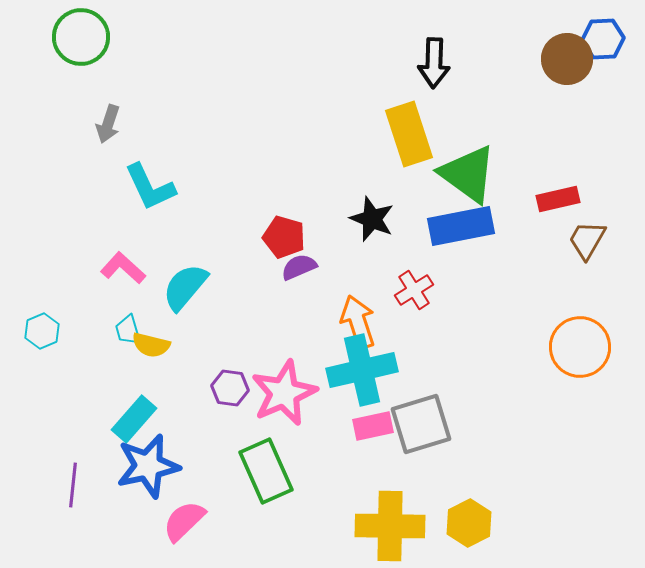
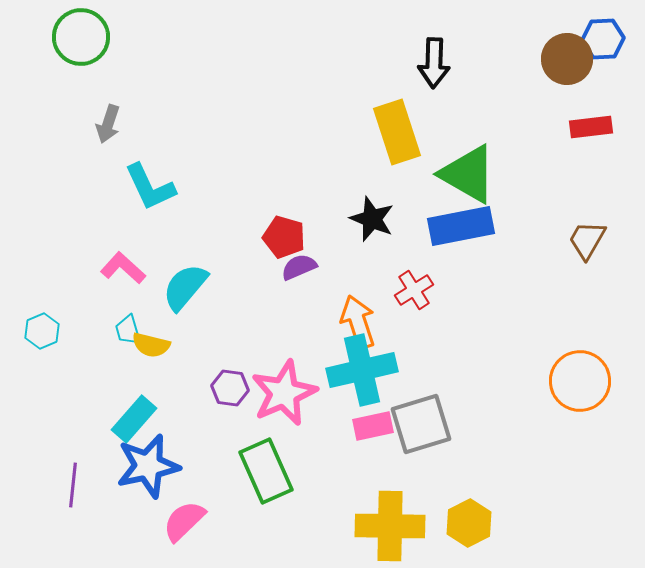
yellow rectangle: moved 12 px left, 2 px up
green triangle: rotated 6 degrees counterclockwise
red rectangle: moved 33 px right, 72 px up; rotated 6 degrees clockwise
orange circle: moved 34 px down
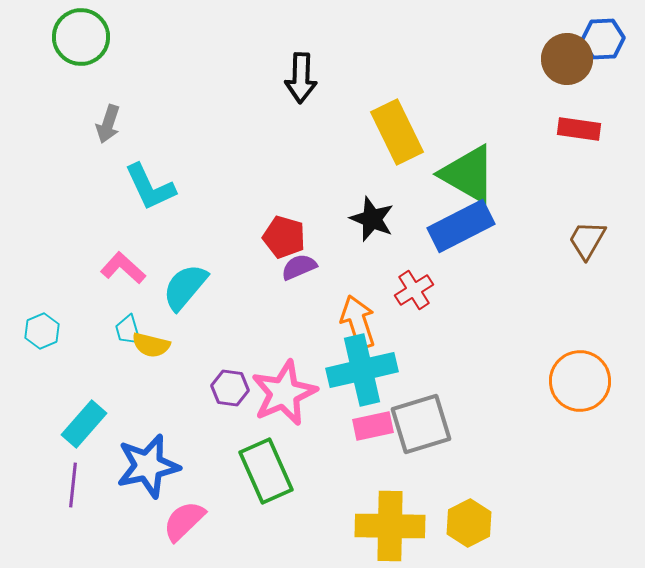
black arrow: moved 133 px left, 15 px down
red rectangle: moved 12 px left, 2 px down; rotated 15 degrees clockwise
yellow rectangle: rotated 8 degrees counterclockwise
blue rectangle: rotated 16 degrees counterclockwise
cyan rectangle: moved 50 px left, 5 px down
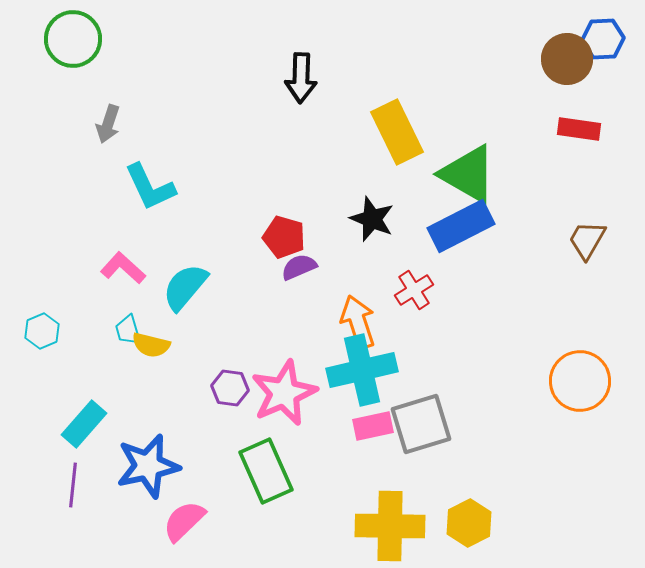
green circle: moved 8 px left, 2 px down
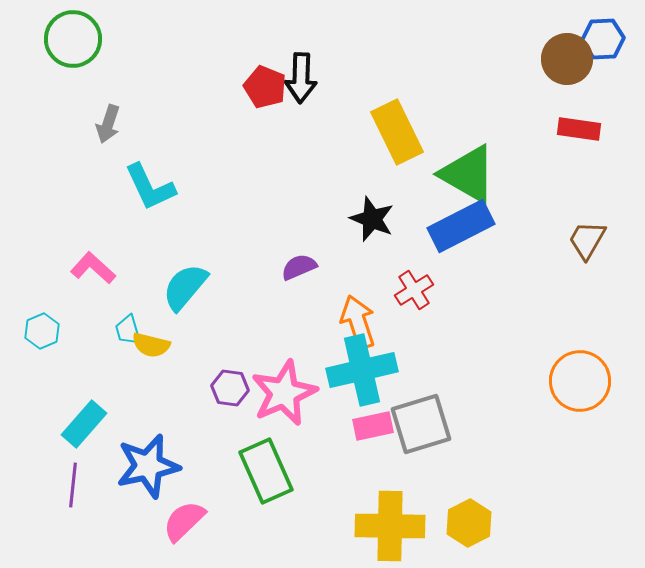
red pentagon: moved 19 px left, 150 px up; rotated 6 degrees clockwise
pink L-shape: moved 30 px left
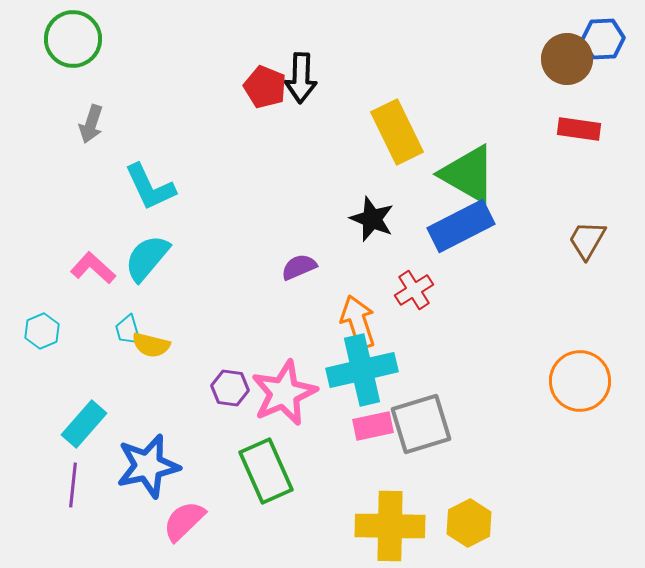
gray arrow: moved 17 px left
cyan semicircle: moved 38 px left, 29 px up
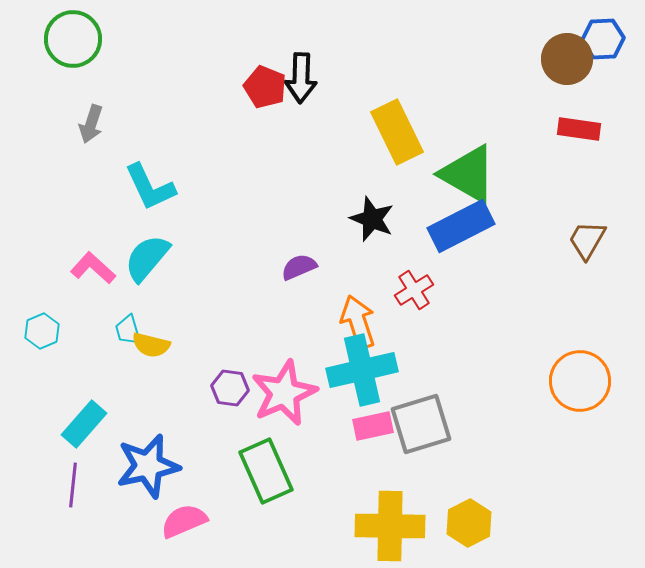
pink semicircle: rotated 21 degrees clockwise
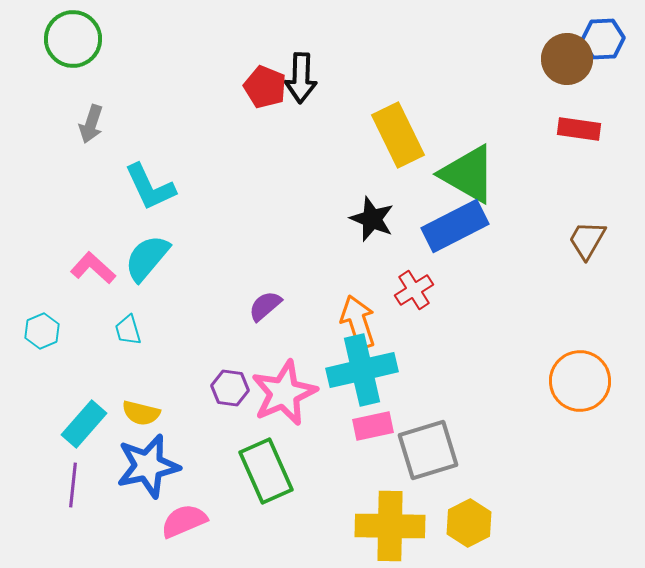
yellow rectangle: moved 1 px right, 3 px down
blue rectangle: moved 6 px left
purple semicircle: moved 34 px left, 39 px down; rotated 18 degrees counterclockwise
yellow semicircle: moved 10 px left, 68 px down
gray square: moved 7 px right, 26 px down
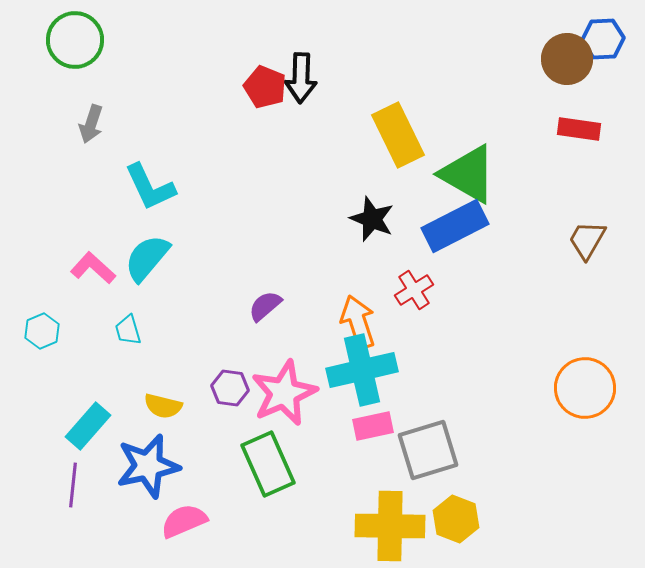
green circle: moved 2 px right, 1 px down
orange circle: moved 5 px right, 7 px down
yellow semicircle: moved 22 px right, 7 px up
cyan rectangle: moved 4 px right, 2 px down
green rectangle: moved 2 px right, 7 px up
yellow hexagon: moved 13 px left, 4 px up; rotated 12 degrees counterclockwise
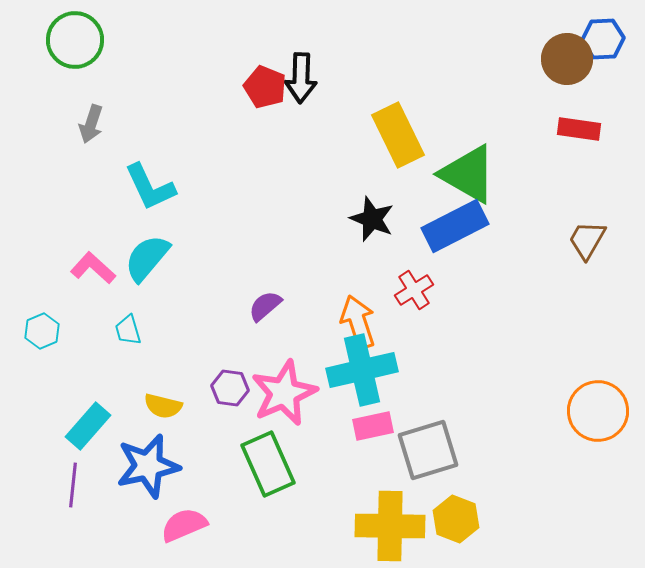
orange circle: moved 13 px right, 23 px down
pink semicircle: moved 4 px down
